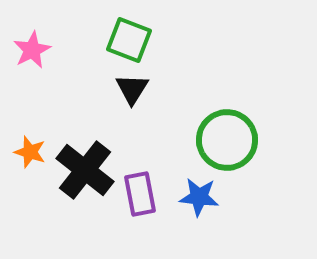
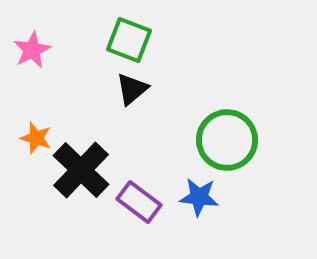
black triangle: rotated 18 degrees clockwise
orange star: moved 6 px right, 14 px up
black cross: moved 4 px left; rotated 6 degrees clockwise
purple rectangle: moved 1 px left, 8 px down; rotated 42 degrees counterclockwise
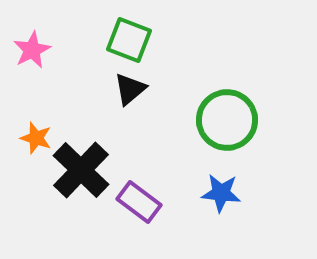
black triangle: moved 2 px left
green circle: moved 20 px up
blue star: moved 22 px right, 4 px up
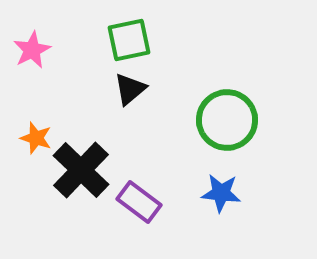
green square: rotated 33 degrees counterclockwise
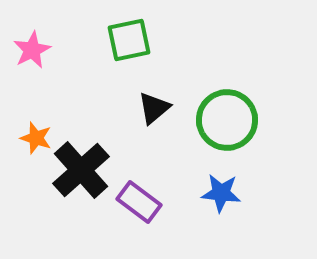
black triangle: moved 24 px right, 19 px down
black cross: rotated 4 degrees clockwise
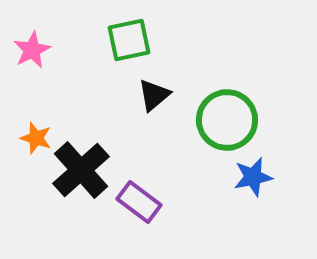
black triangle: moved 13 px up
blue star: moved 32 px right, 16 px up; rotated 18 degrees counterclockwise
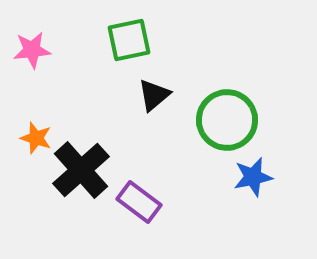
pink star: rotated 21 degrees clockwise
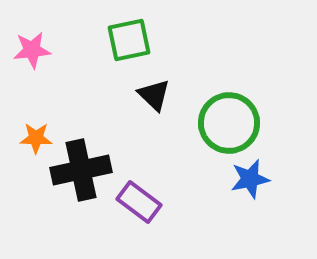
black triangle: rotated 36 degrees counterclockwise
green circle: moved 2 px right, 3 px down
orange star: rotated 16 degrees counterclockwise
black cross: rotated 30 degrees clockwise
blue star: moved 3 px left, 2 px down
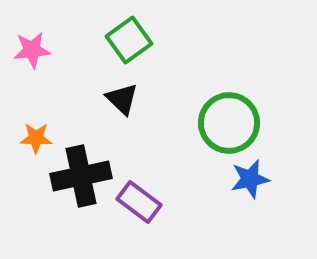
green square: rotated 24 degrees counterclockwise
black triangle: moved 32 px left, 4 px down
black cross: moved 6 px down
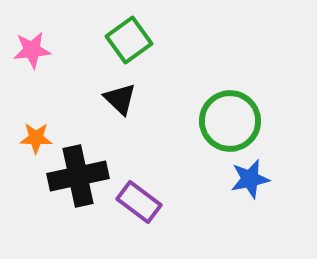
black triangle: moved 2 px left
green circle: moved 1 px right, 2 px up
black cross: moved 3 px left
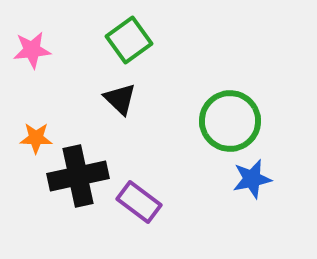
blue star: moved 2 px right
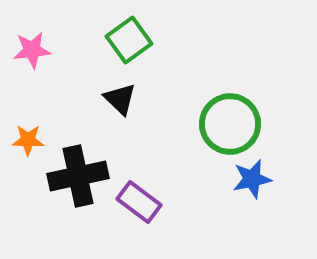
green circle: moved 3 px down
orange star: moved 8 px left, 2 px down
